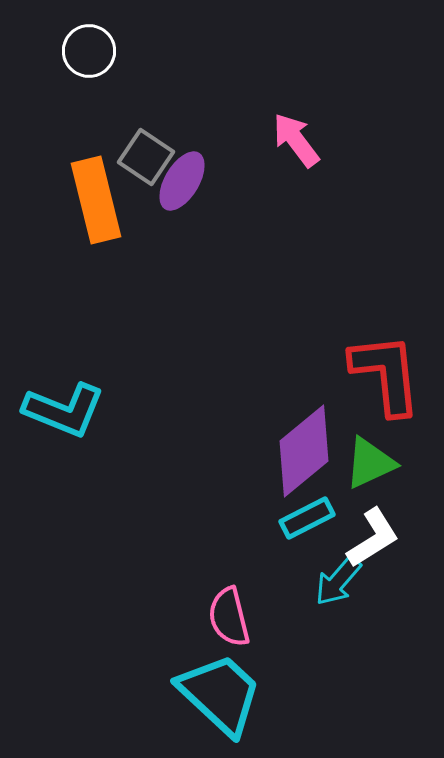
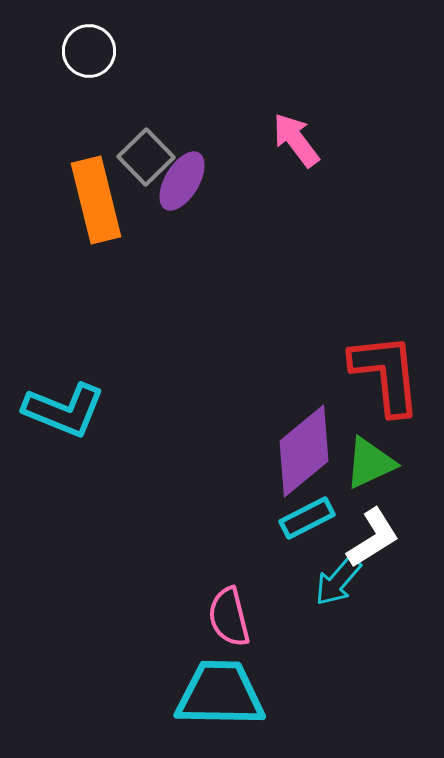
gray square: rotated 12 degrees clockwise
cyan trapezoid: rotated 42 degrees counterclockwise
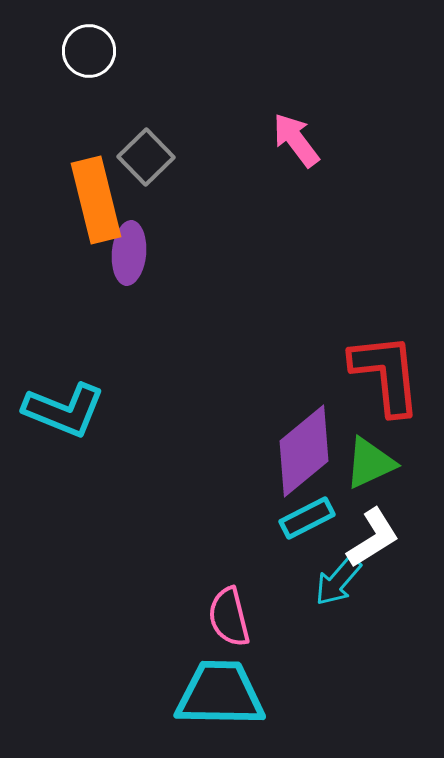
purple ellipse: moved 53 px left, 72 px down; rotated 26 degrees counterclockwise
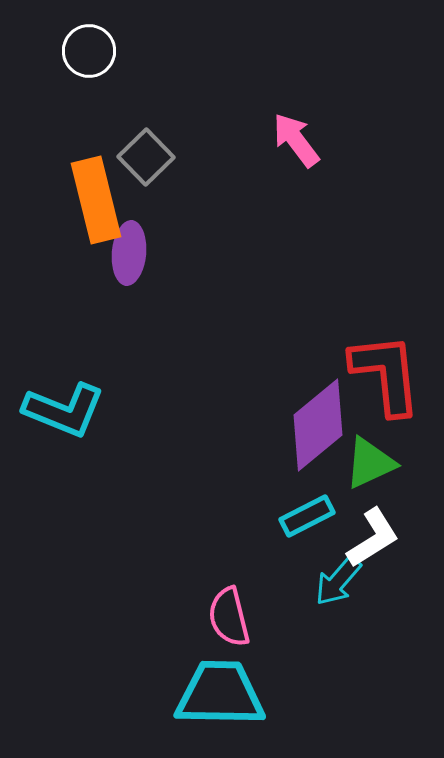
purple diamond: moved 14 px right, 26 px up
cyan rectangle: moved 2 px up
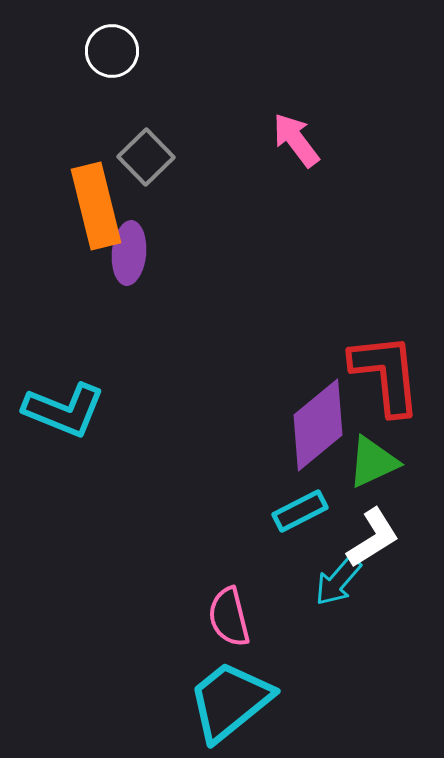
white circle: moved 23 px right
orange rectangle: moved 6 px down
green triangle: moved 3 px right, 1 px up
cyan rectangle: moved 7 px left, 5 px up
cyan trapezoid: moved 10 px right, 7 px down; rotated 40 degrees counterclockwise
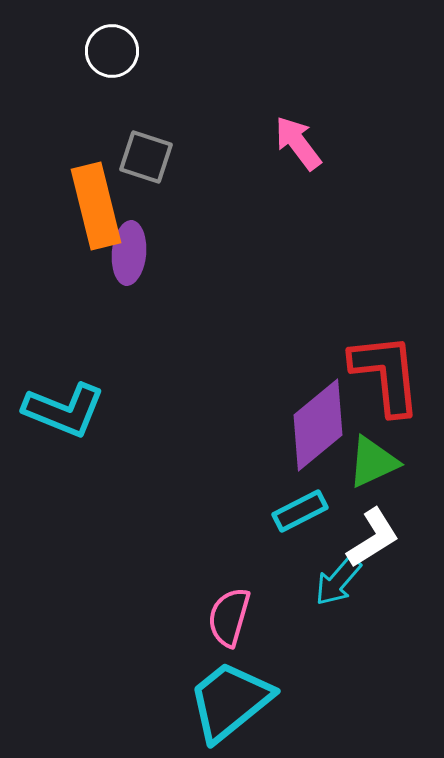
pink arrow: moved 2 px right, 3 px down
gray square: rotated 28 degrees counterclockwise
pink semicircle: rotated 30 degrees clockwise
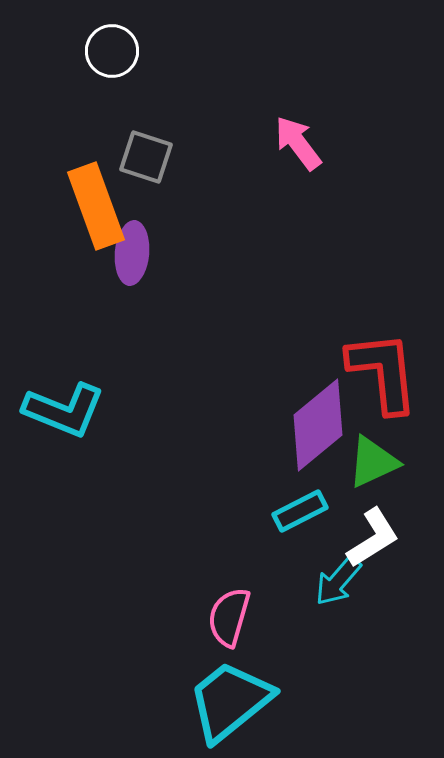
orange rectangle: rotated 6 degrees counterclockwise
purple ellipse: moved 3 px right
red L-shape: moved 3 px left, 2 px up
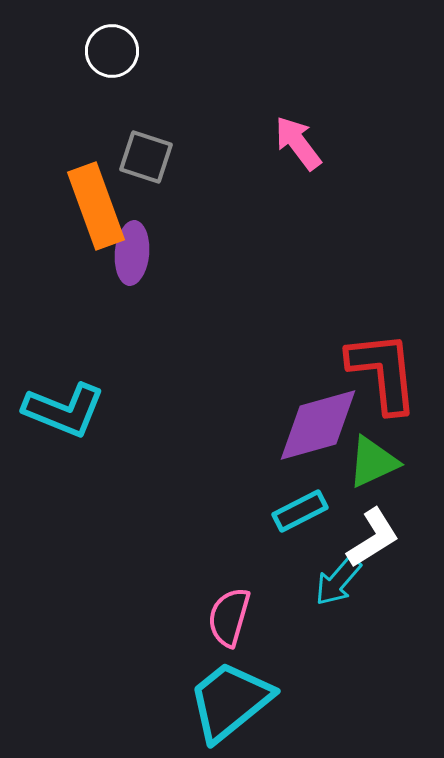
purple diamond: rotated 24 degrees clockwise
